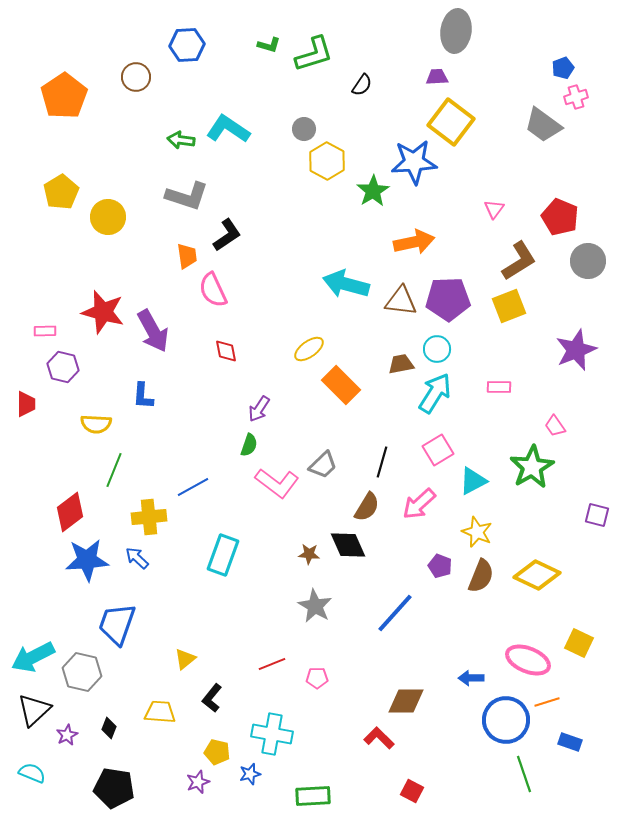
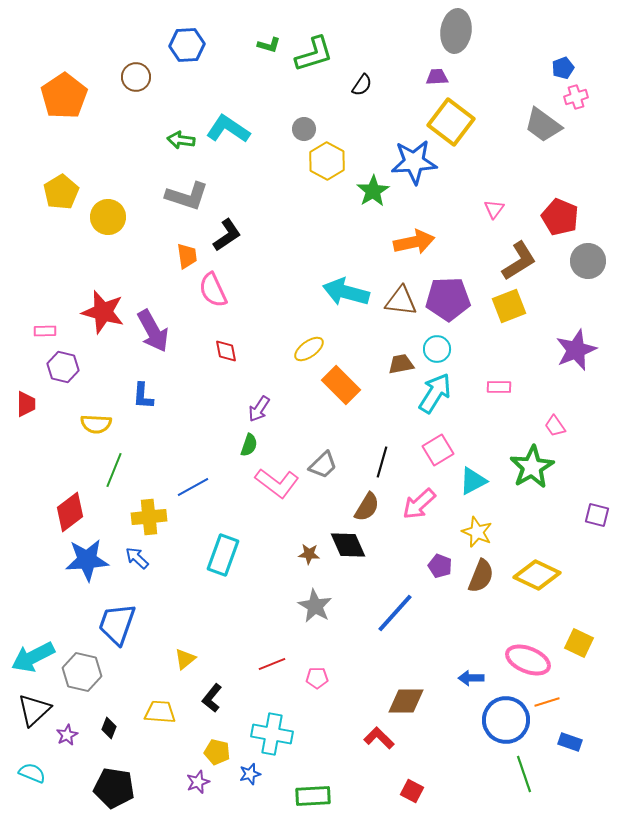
cyan arrow at (346, 284): moved 8 px down
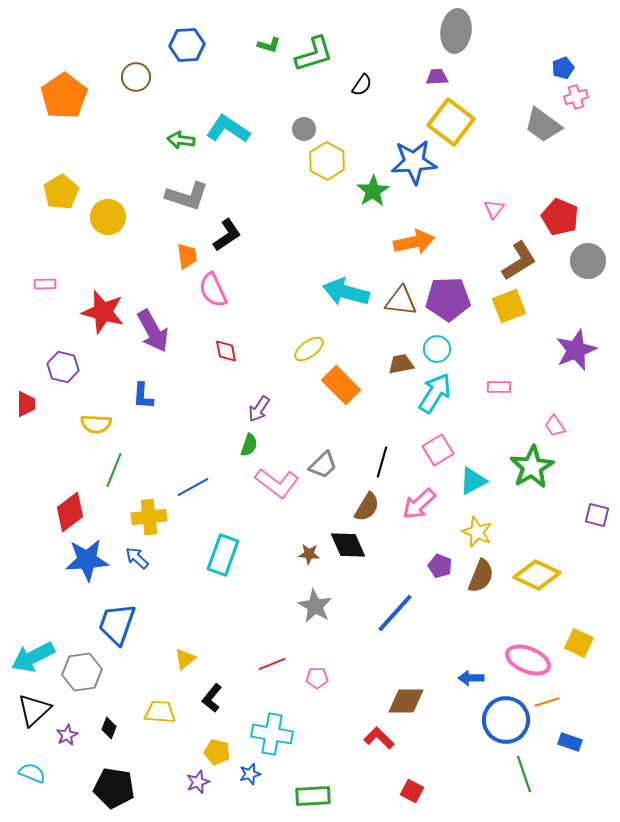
pink rectangle at (45, 331): moved 47 px up
gray hexagon at (82, 672): rotated 21 degrees counterclockwise
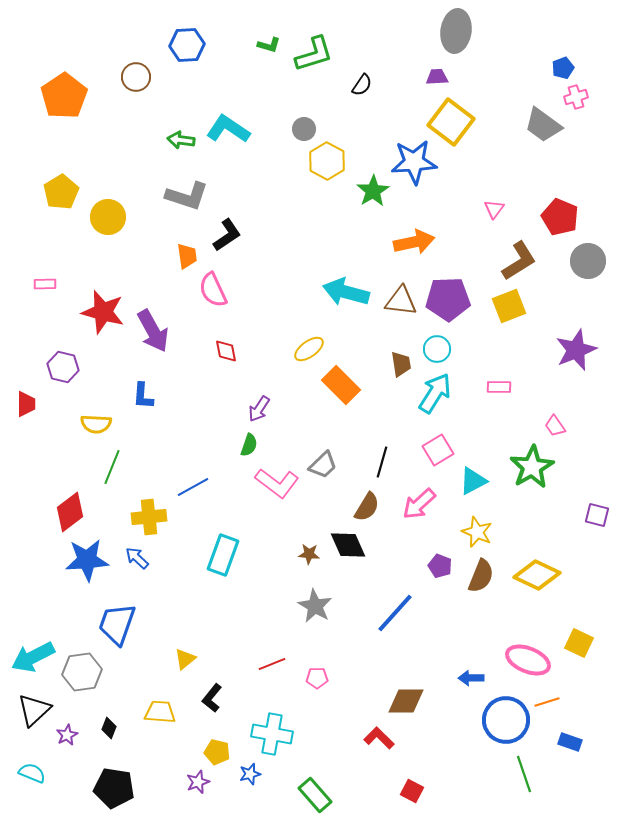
brown trapezoid at (401, 364): rotated 92 degrees clockwise
green line at (114, 470): moved 2 px left, 3 px up
green rectangle at (313, 796): moved 2 px right, 1 px up; rotated 52 degrees clockwise
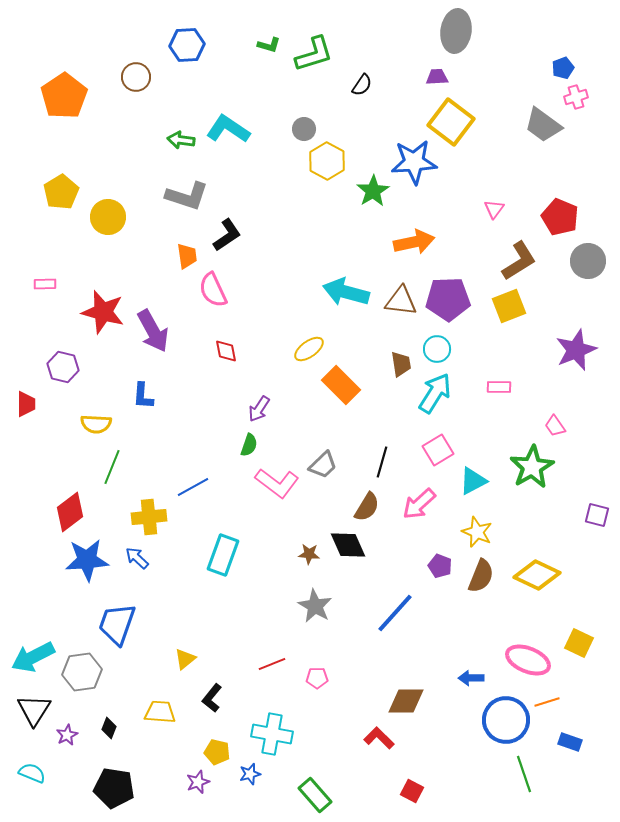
black triangle at (34, 710): rotated 15 degrees counterclockwise
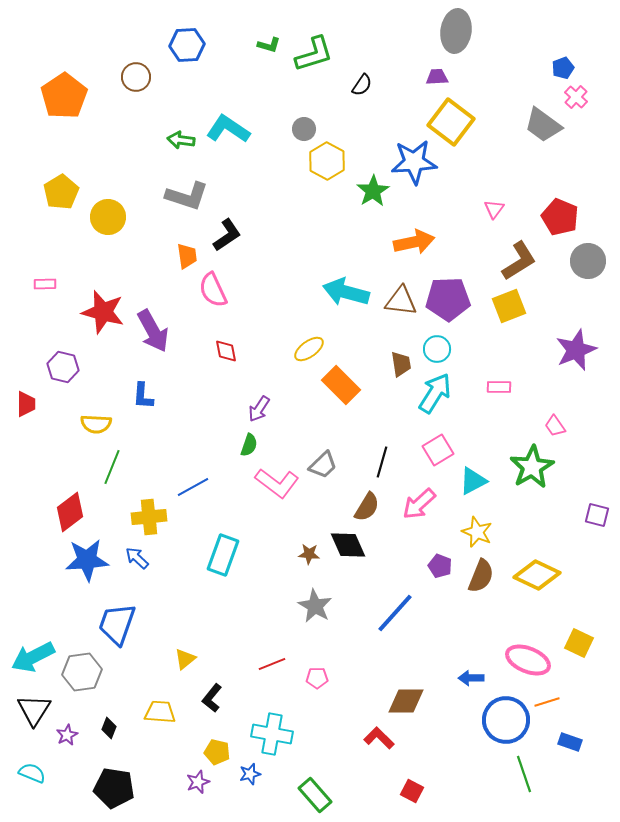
pink cross at (576, 97): rotated 30 degrees counterclockwise
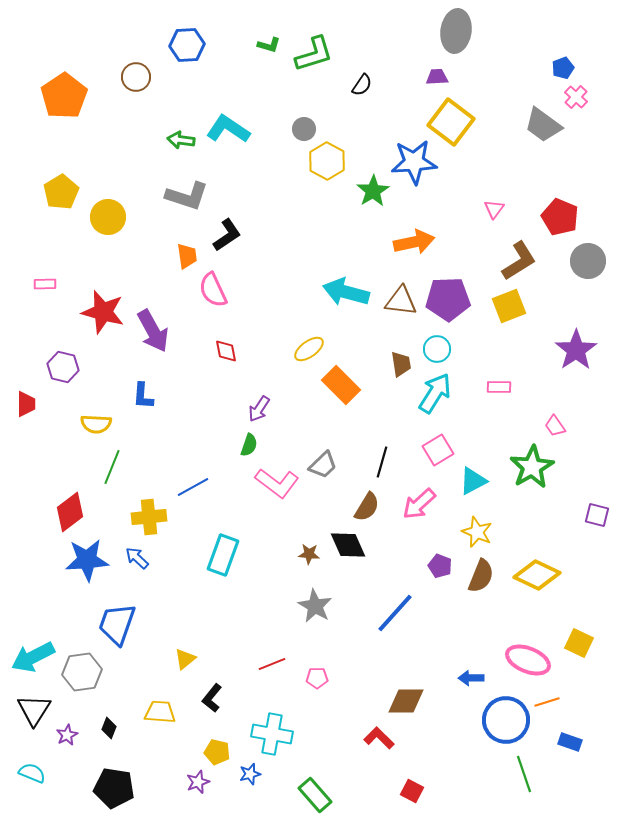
purple star at (576, 350): rotated 12 degrees counterclockwise
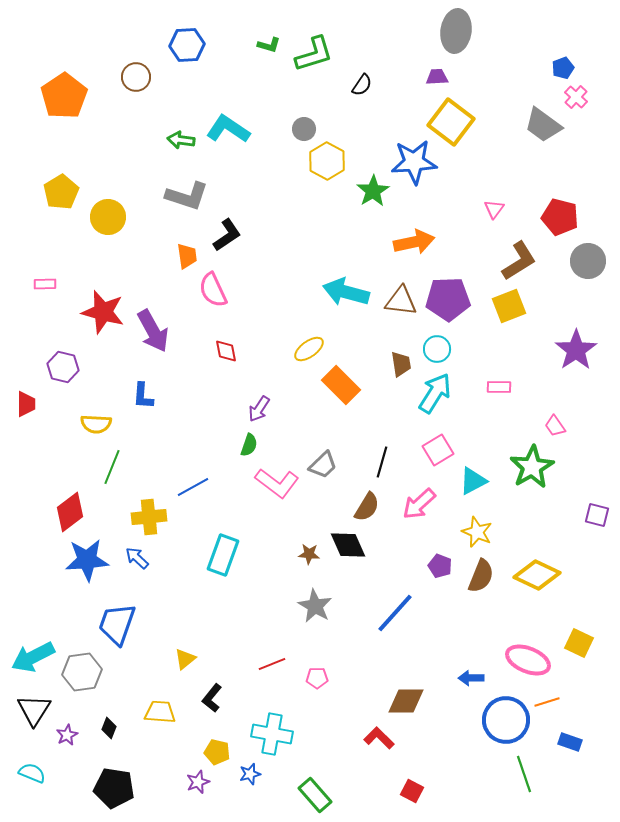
red pentagon at (560, 217): rotated 9 degrees counterclockwise
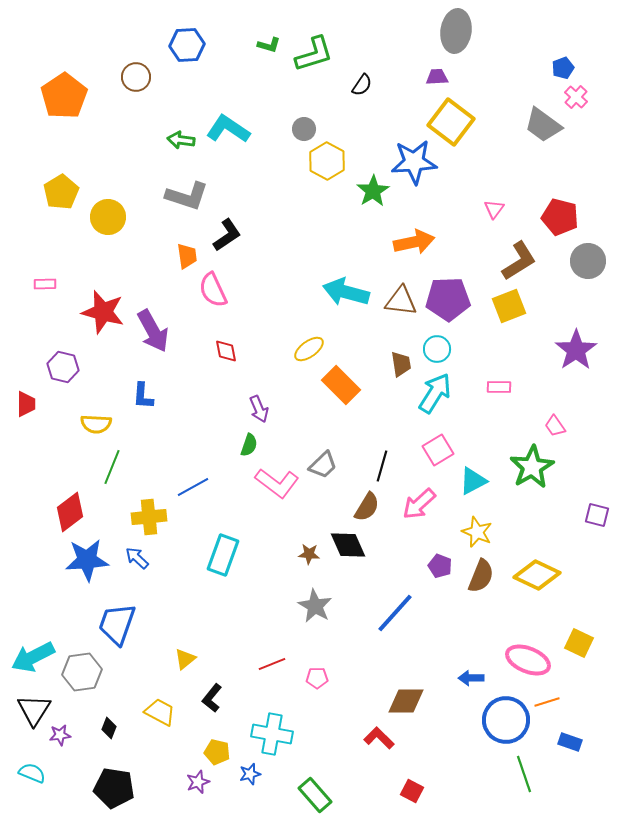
purple arrow at (259, 409): rotated 56 degrees counterclockwise
black line at (382, 462): moved 4 px down
yellow trapezoid at (160, 712): rotated 24 degrees clockwise
purple star at (67, 735): moved 7 px left; rotated 20 degrees clockwise
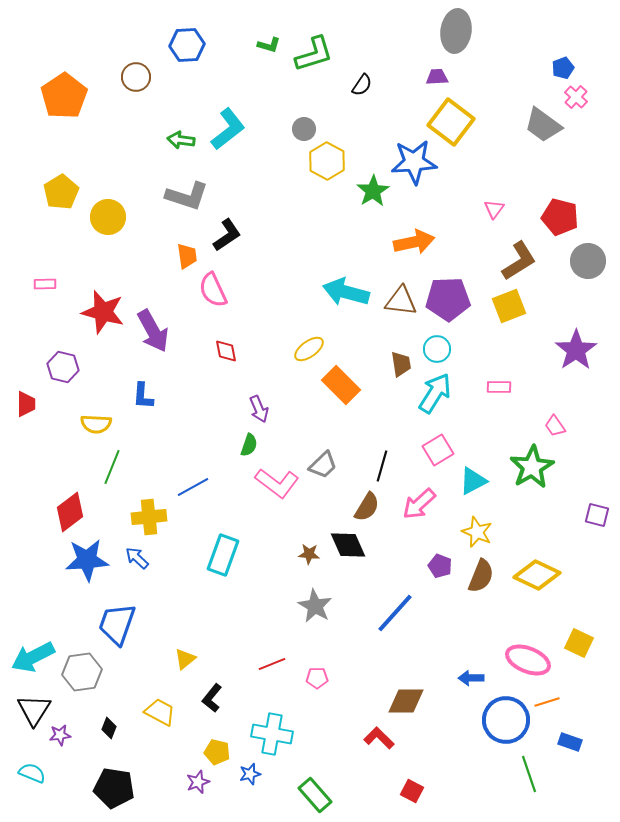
cyan L-shape at (228, 129): rotated 108 degrees clockwise
green line at (524, 774): moved 5 px right
